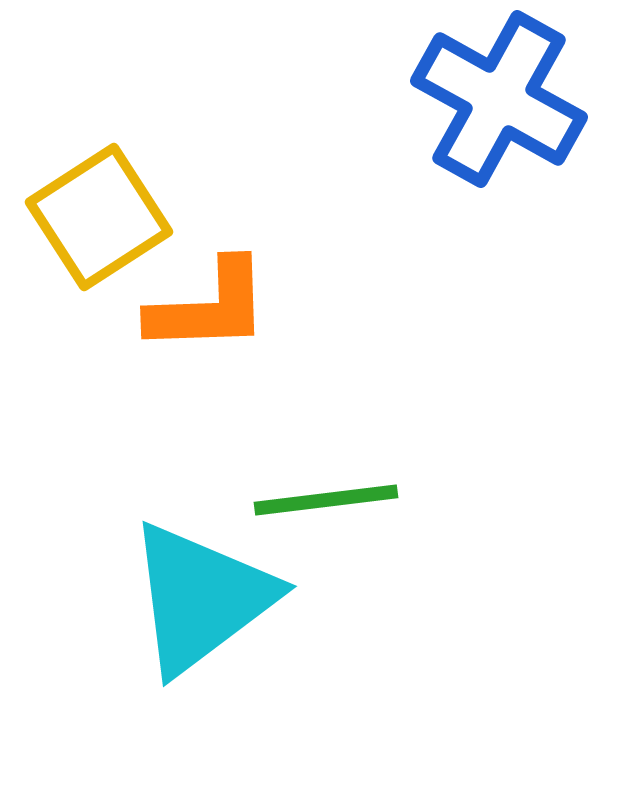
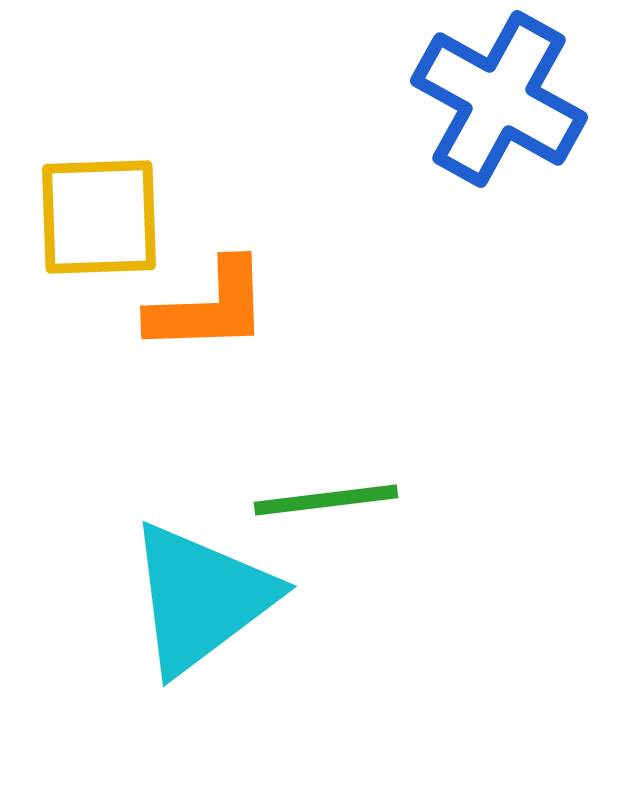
yellow square: rotated 31 degrees clockwise
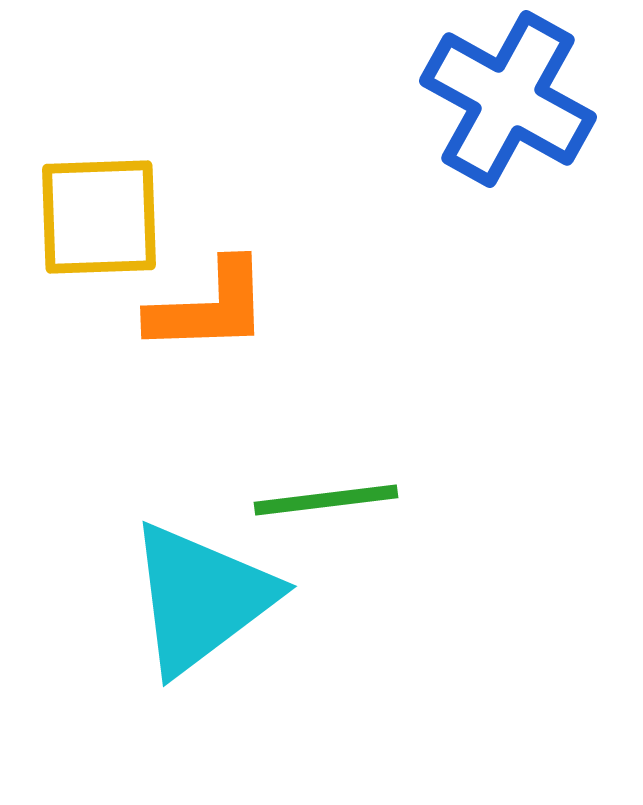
blue cross: moved 9 px right
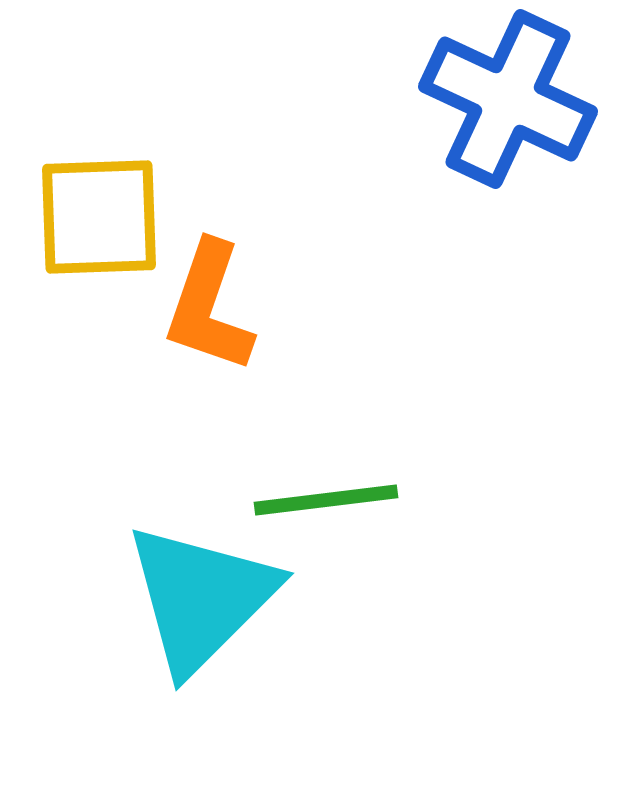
blue cross: rotated 4 degrees counterclockwise
orange L-shape: rotated 111 degrees clockwise
cyan triangle: rotated 8 degrees counterclockwise
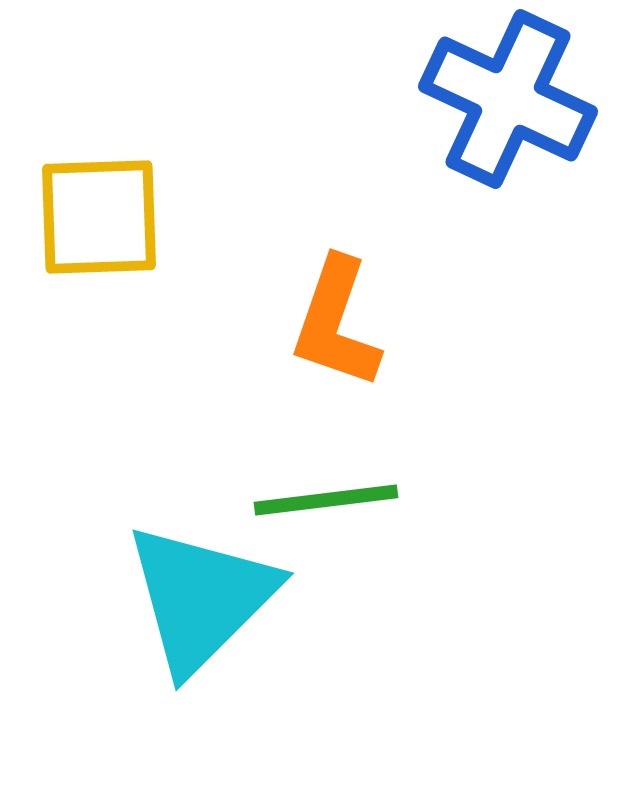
orange L-shape: moved 127 px right, 16 px down
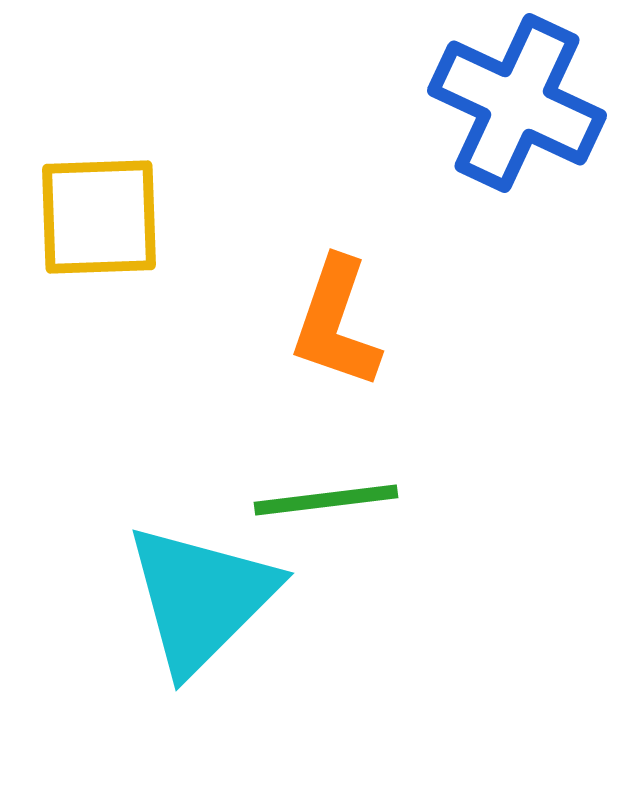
blue cross: moved 9 px right, 4 px down
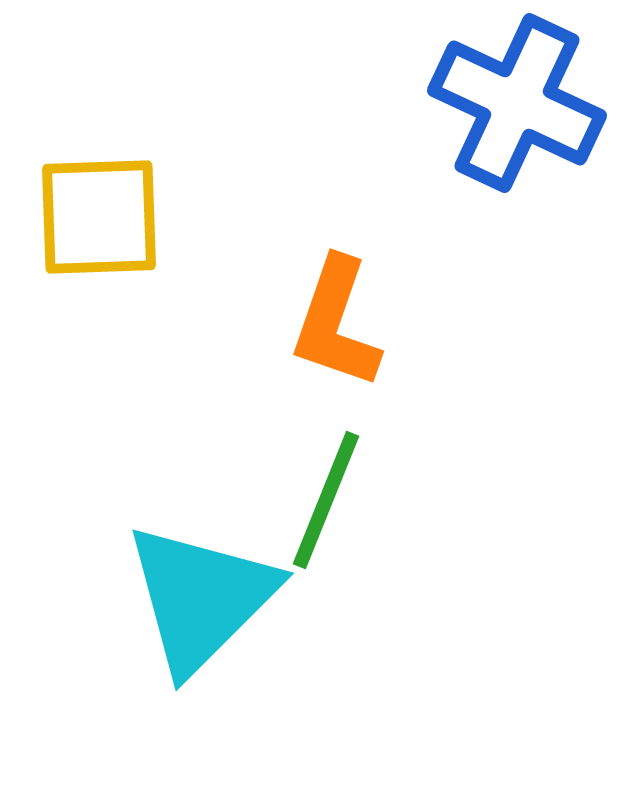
green line: rotated 61 degrees counterclockwise
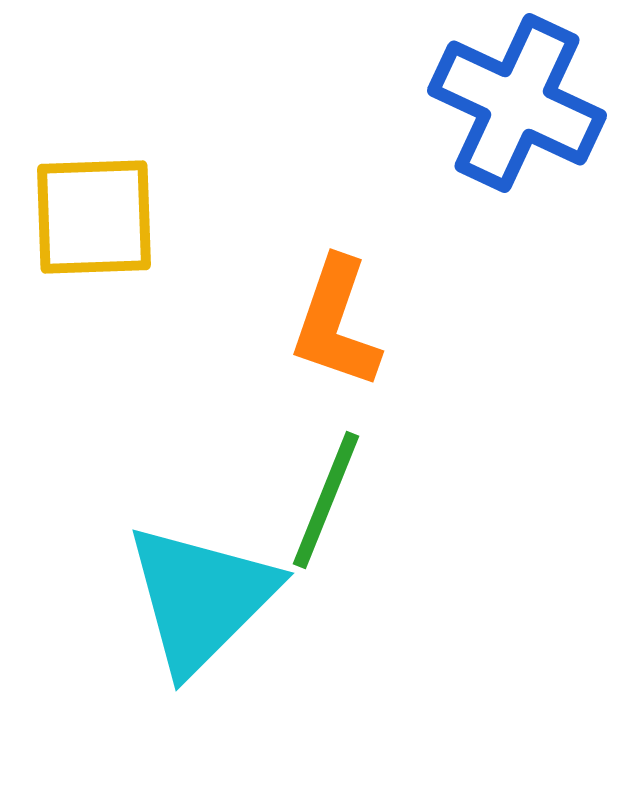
yellow square: moved 5 px left
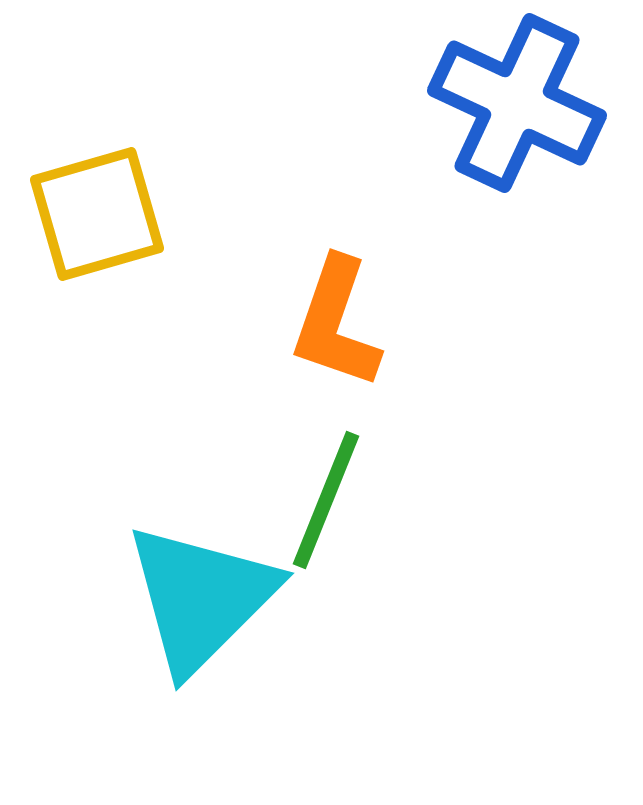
yellow square: moved 3 px right, 3 px up; rotated 14 degrees counterclockwise
